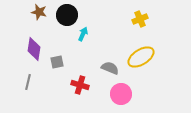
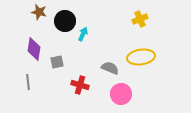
black circle: moved 2 px left, 6 px down
yellow ellipse: rotated 24 degrees clockwise
gray line: rotated 21 degrees counterclockwise
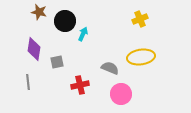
red cross: rotated 30 degrees counterclockwise
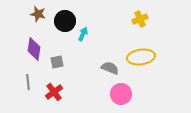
brown star: moved 1 px left, 2 px down
red cross: moved 26 px left, 7 px down; rotated 24 degrees counterclockwise
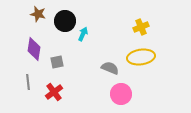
yellow cross: moved 1 px right, 8 px down
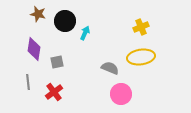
cyan arrow: moved 2 px right, 1 px up
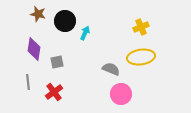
gray semicircle: moved 1 px right, 1 px down
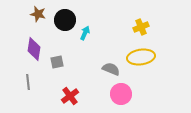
black circle: moved 1 px up
red cross: moved 16 px right, 4 px down
